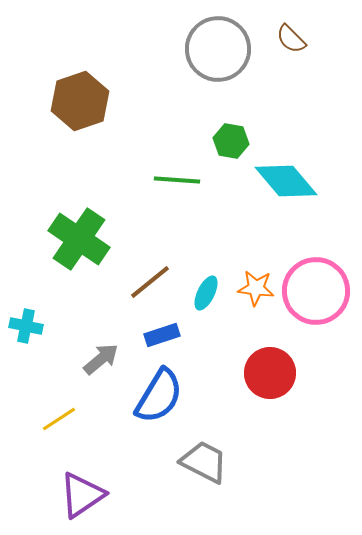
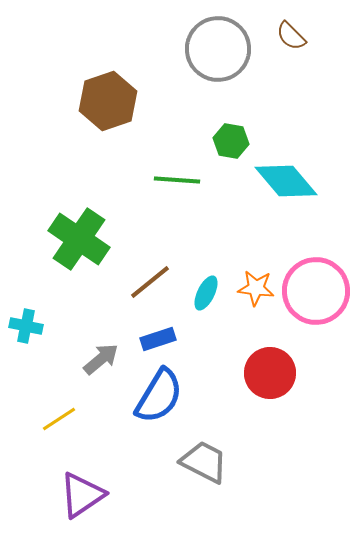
brown semicircle: moved 3 px up
brown hexagon: moved 28 px right
blue rectangle: moved 4 px left, 4 px down
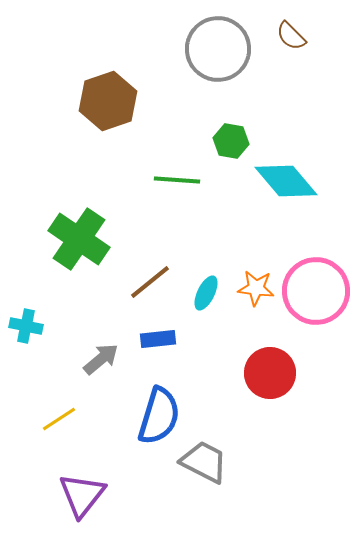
blue rectangle: rotated 12 degrees clockwise
blue semicircle: moved 20 px down; rotated 14 degrees counterclockwise
purple triangle: rotated 18 degrees counterclockwise
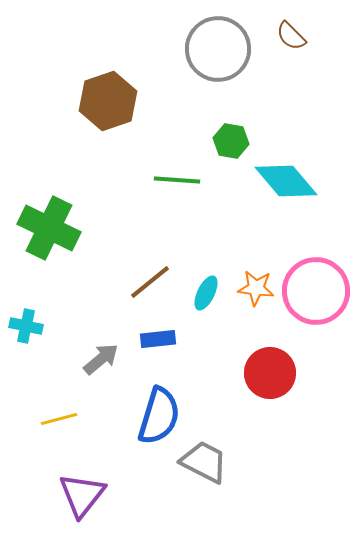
green cross: moved 30 px left, 11 px up; rotated 8 degrees counterclockwise
yellow line: rotated 18 degrees clockwise
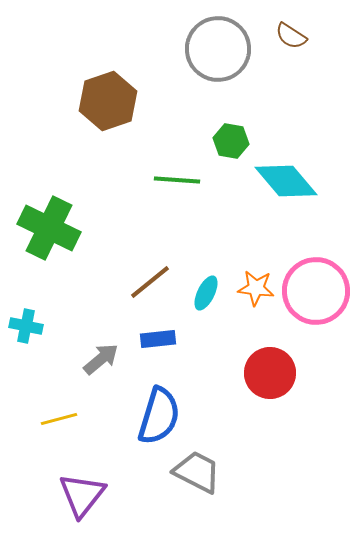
brown semicircle: rotated 12 degrees counterclockwise
gray trapezoid: moved 7 px left, 10 px down
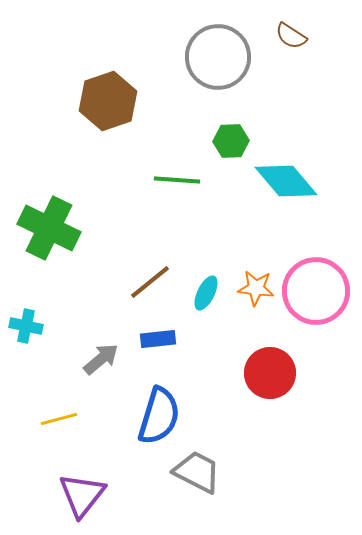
gray circle: moved 8 px down
green hexagon: rotated 12 degrees counterclockwise
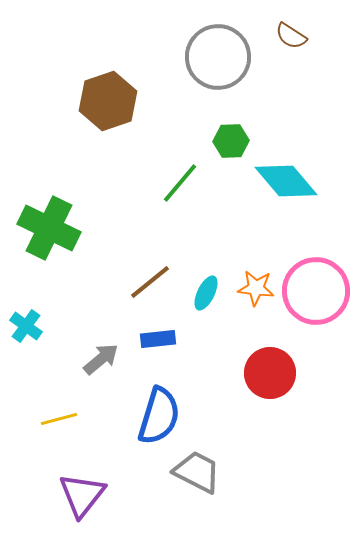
green line: moved 3 px right, 3 px down; rotated 54 degrees counterclockwise
cyan cross: rotated 24 degrees clockwise
